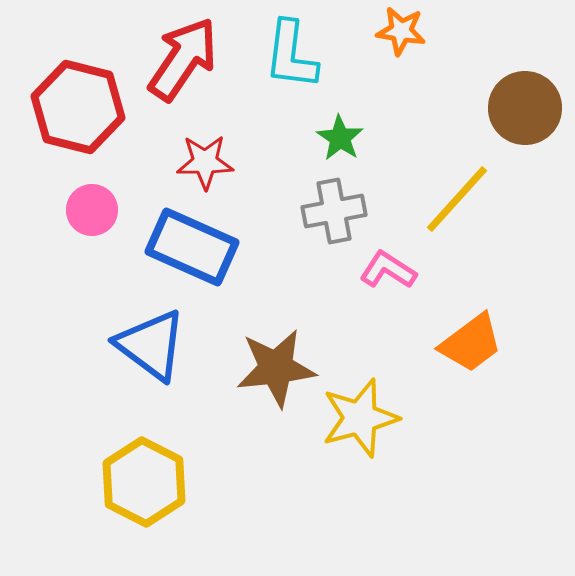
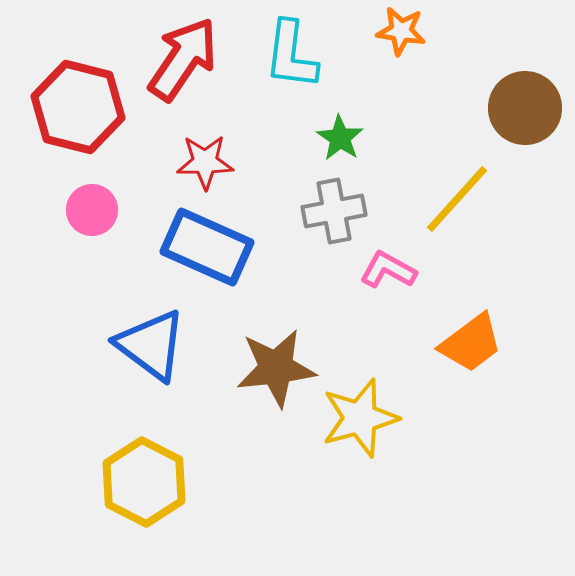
blue rectangle: moved 15 px right
pink L-shape: rotated 4 degrees counterclockwise
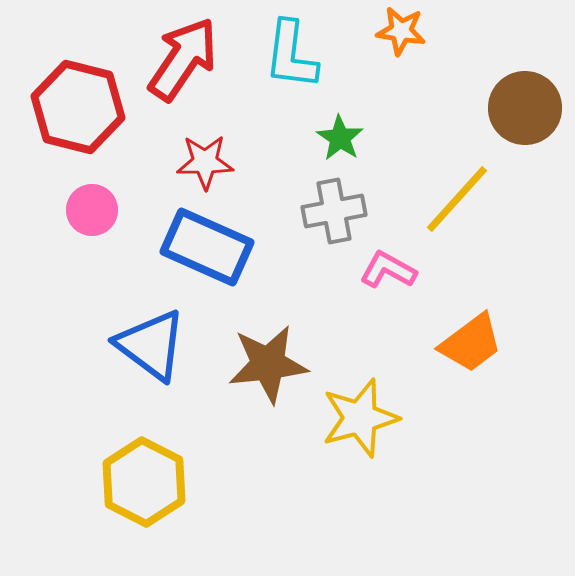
brown star: moved 8 px left, 4 px up
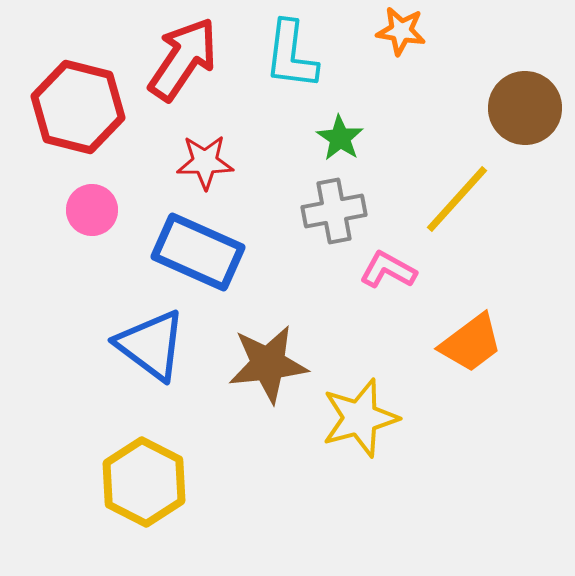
blue rectangle: moved 9 px left, 5 px down
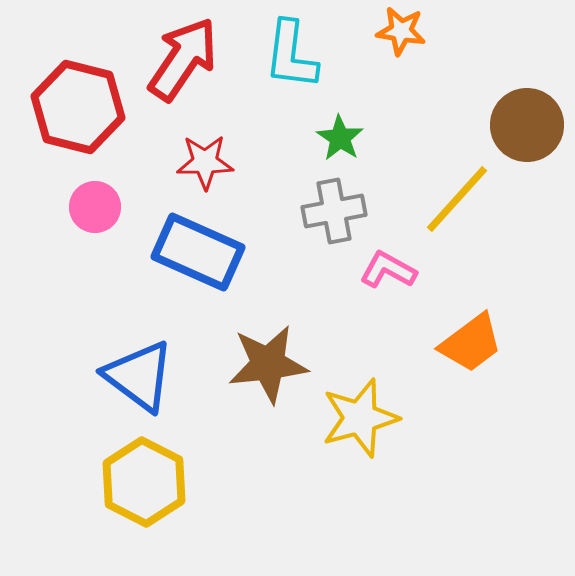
brown circle: moved 2 px right, 17 px down
pink circle: moved 3 px right, 3 px up
blue triangle: moved 12 px left, 31 px down
